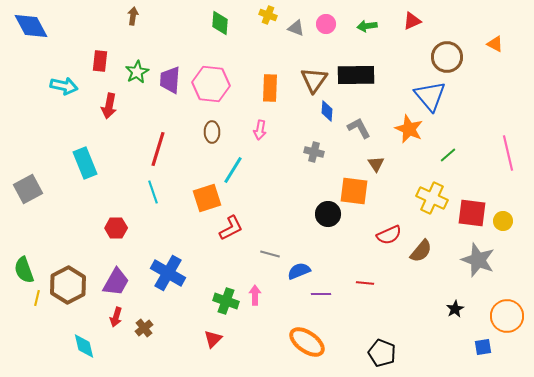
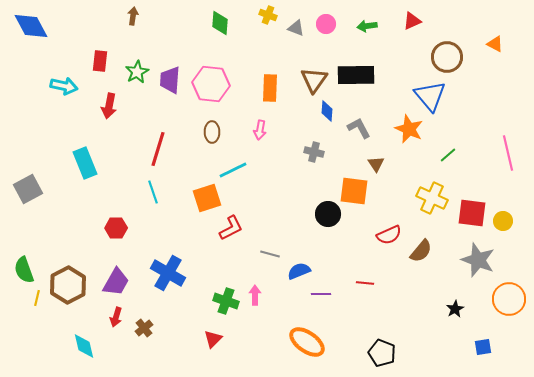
cyan line at (233, 170): rotated 32 degrees clockwise
orange circle at (507, 316): moved 2 px right, 17 px up
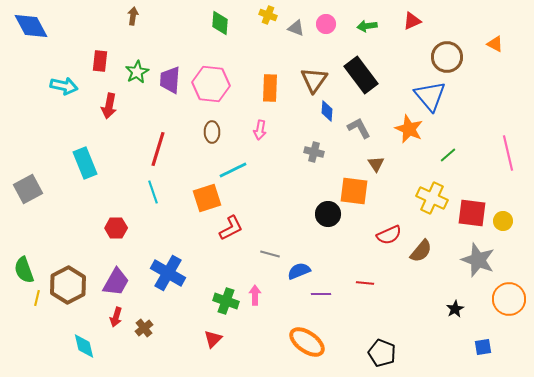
black rectangle at (356, 75): moved 5 px right; rotated 54 degrees clockwise
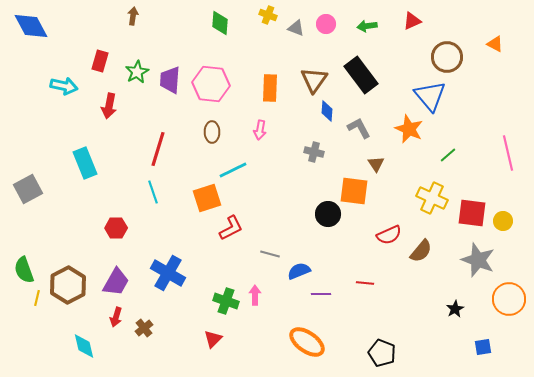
red rectangle at (100, 61): rotated 10 degrees clockwise
